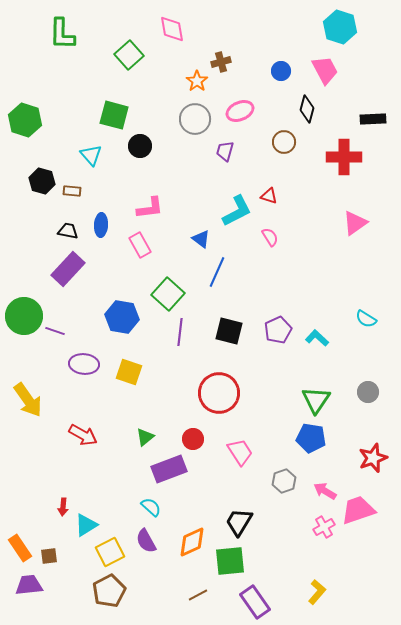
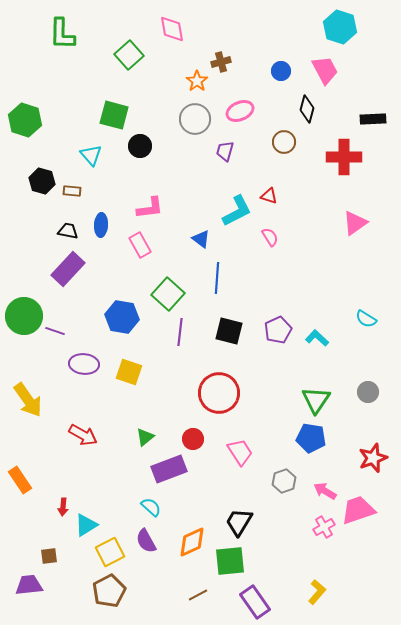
blue line at (217, 272): moved 6 px down; rotated 20 degrees counterclockwise
orange rectangle at (20, 548): moved 68 px up
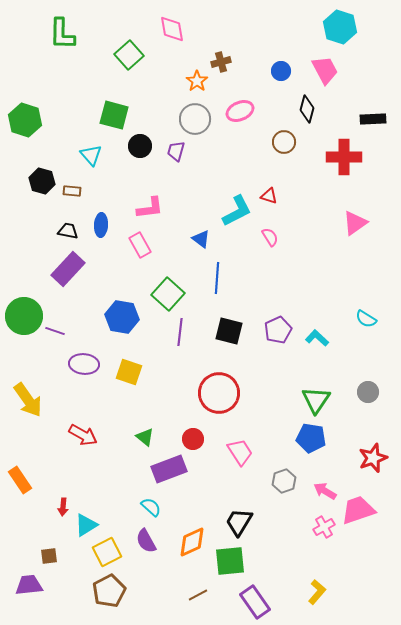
purple trapezoid at (225, 151): moved 49 px left
green triangle at (145, 437): rotated 42 degrees counterclockwise
yellow square at (110, 552): moved 3 px left
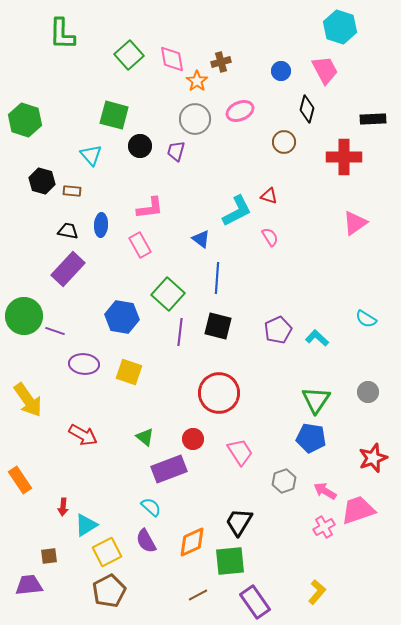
pink diamond at (172, 29): moved 30 px down
black square at (229, 331): moved 11 px left, 5 px up
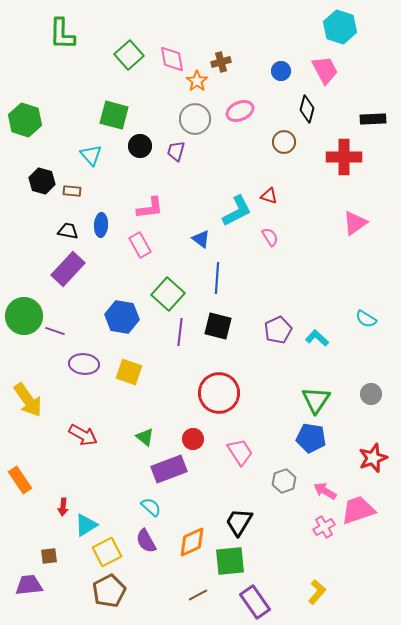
gray circle at (368, 392): moved 3 px right, 2 px down
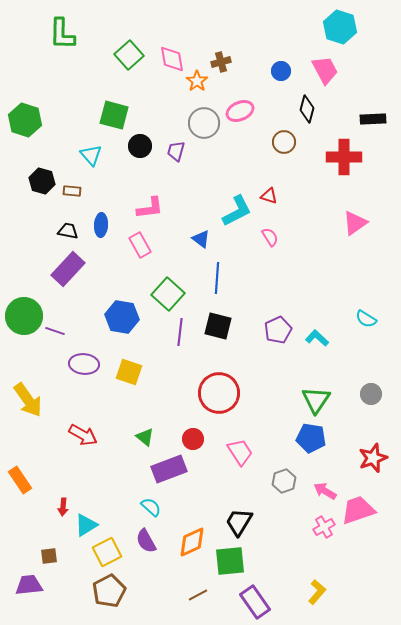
gray circle at (195, 119): moved 9 px right, 4 px down
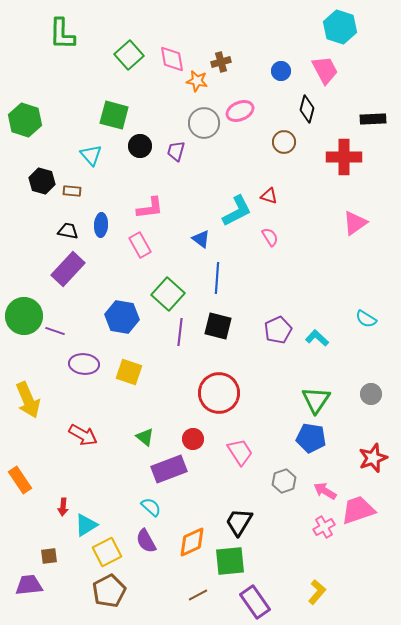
orange star at (197, 81): rotated 25 degrees counterclockwise
yellow arrow at (28, 400): rotated 12 degrees clockwise
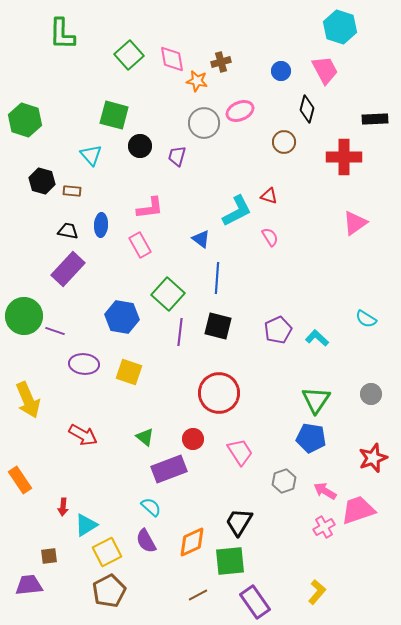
black rectangle at (373, 119): moved 2 px right
purple trapezoid at (176, 151): moved 1 px right, 5 px down
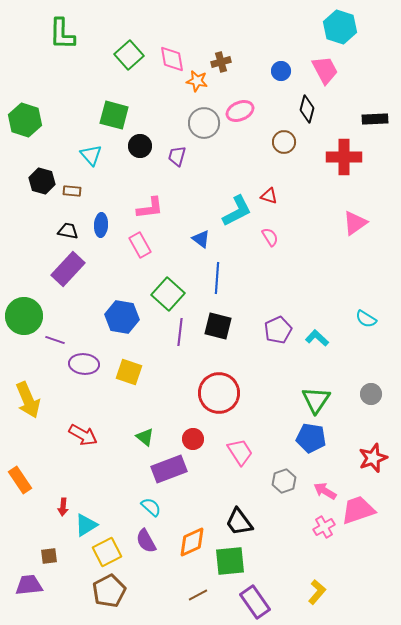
purple line at (55, 331): moved 9 px down
black trapezoid at (239, 522): rotated 68 degrees counterclockwise
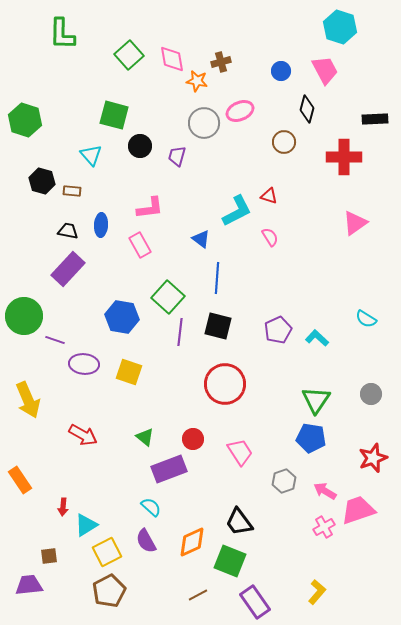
green square at (168, 294): moved 3 px down
red circle at (219, 393): moved 6 px right, 9 px up
green square at (230, 561): rotated 28 degrees clockwise
